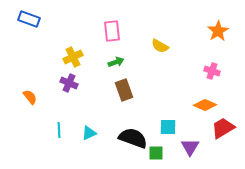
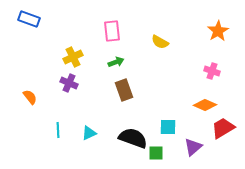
yellow semicircle: moved 4 px up
cyan line: moved 1 px left
purple triangle: moved 3 px right; rotated 18 degrees clockwise
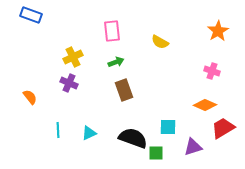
blue rectangle: moved 2 px right, 4 px up
purple triangle: rotated 24 degrees clockwise
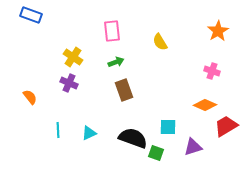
yellow semicircle: rotated 30 degrees clockwise
yellow cross: rotated 30 degrees counterclockwise
red trapezoid: moved 3 px right, 2 px up
green square: rotated 21 degrees clockwise
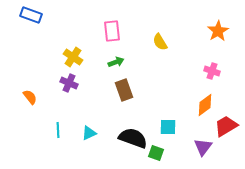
orange diamond: rotated 60 degrees counterclockwise
purple triangle: moved 10 px right; rotated 36 degrees counterclockwise
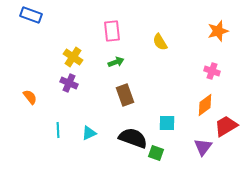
orange star: rotated 15 degrees clockwise
brown rectangle: moved 1 px right, 5 px down
cyan square: moved 1 px left, 4 px up
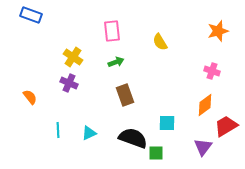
green square: rotated 21 degrees counterclockwise
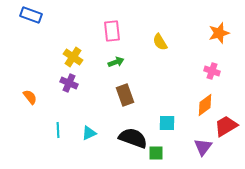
orange star: moved 1 px right, 2 px down
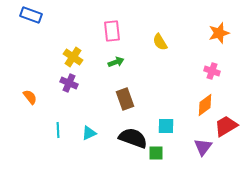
brown rectangle: moved 4 px down
cyan square: moved 1 px left, 3 px down
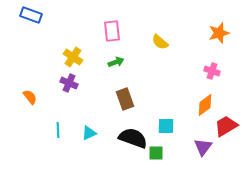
yellow semicircle: rotated 18 degrees counterclockwise
